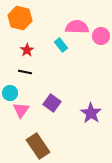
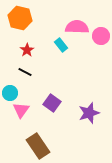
black line: rotated 16 degrees clockwise
purple star: moved 2 px left; rotated 20 degrees clockwise
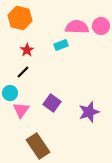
pink circle: moved 10 px up
cyan rectangle: rotated 72 degrees counterclockwise
black line: moved 2 px left; rotated 72 degrees counterclockwise
purple star: moved 1 px up
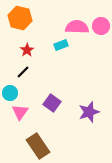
pink triangle: moved 1 px left, 2 px down
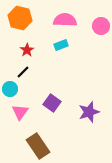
pink semicircle: moved 12 px left, 7 px up
cyan circle: moved 4 px up
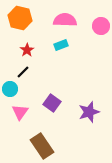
brown rectangle: moved 4 px right
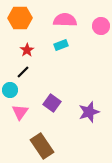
orange hexagon: rotated 15 degrees counterclockwise
cyan circle: moved 1 px down
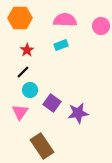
cyan circle: moved 20 px right
purple star: moved 11 px left, 1 px down; rotated 10 degrees clockwise
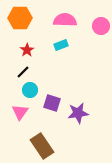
purple square: rotated 18 degrees counterclockwise
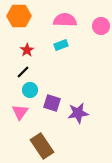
orange hexagon: moved 1 px left, 2 px up
